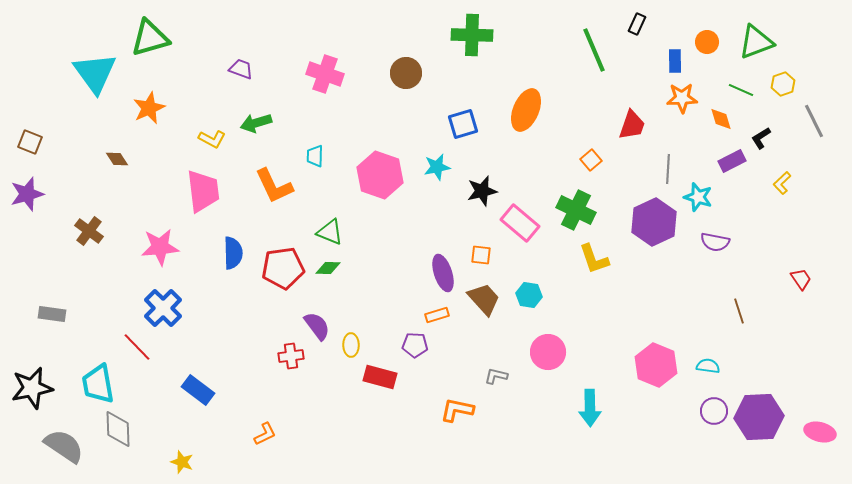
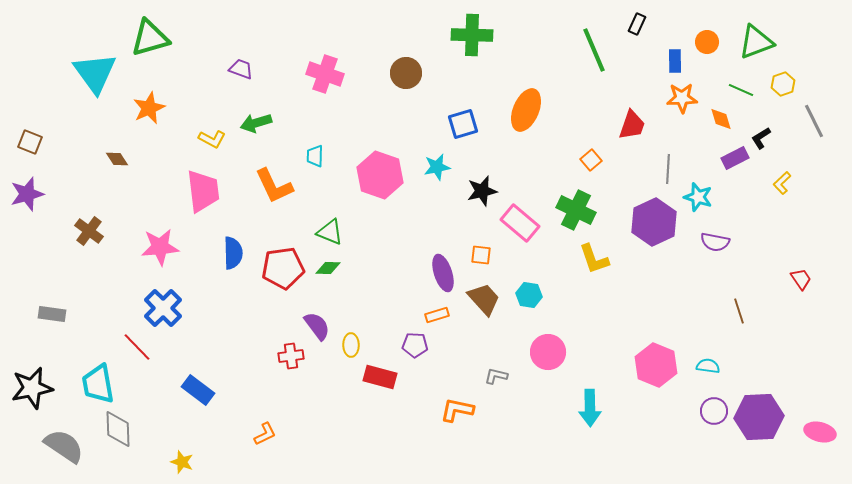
purple rectangle at (732, 161): moved 3 px right, 3 px up
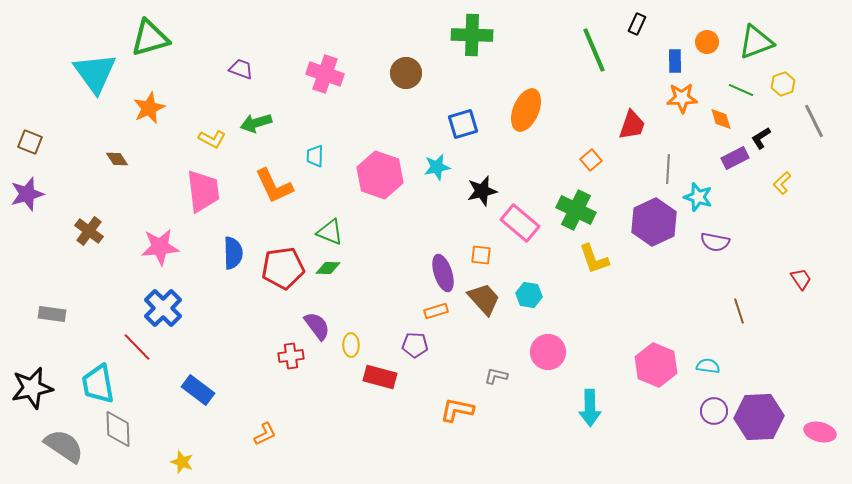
orange rectangle at (437, 315): moved 1 px left, 4 px up
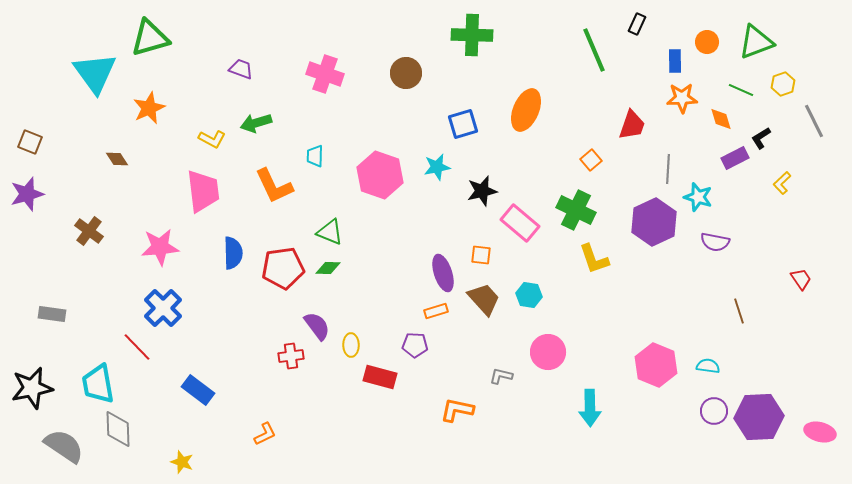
gray L-shape at (496, 376): moved 5 px right
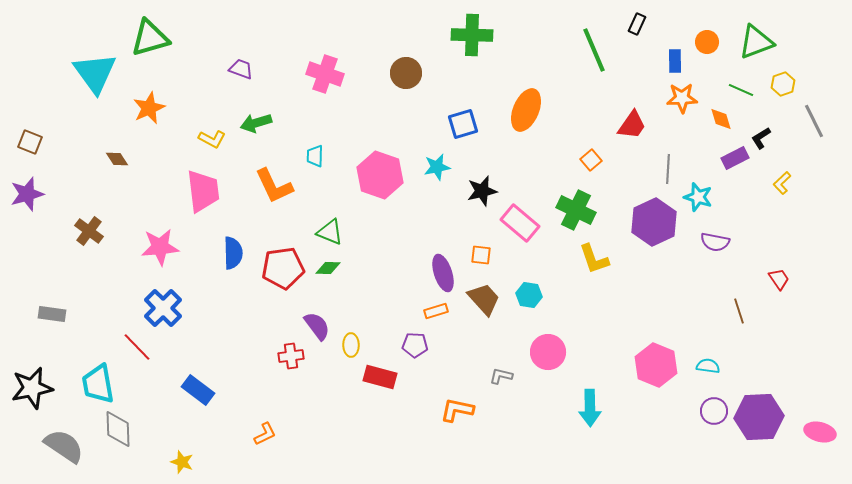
red trapezoid at (632, 125): rotated 16 degrees clockwise
red trapezoid at (801, 279): moved 22 px left
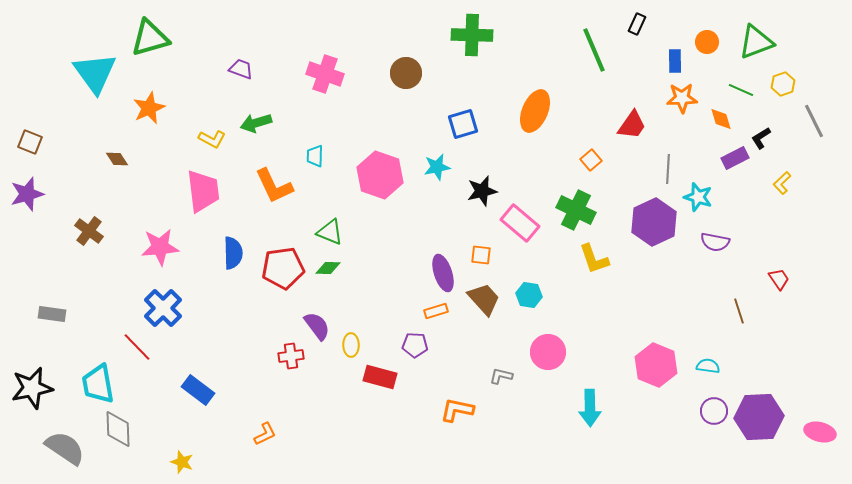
orange ellipse at (526, 110): moved 9 px right, 1 px down
gray semicircle at (64, 446): moved 1 px right, 2 px down
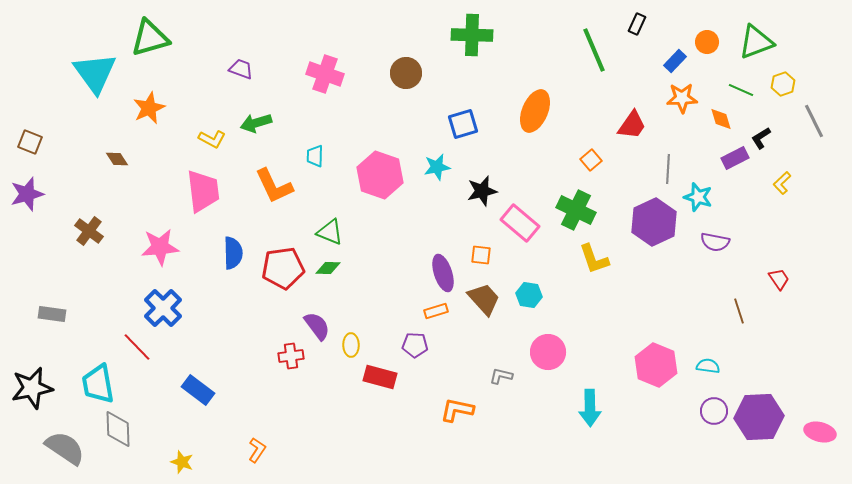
blue rectangle at (675, 61): rotated 45 degrees clockwise
orange L-shape at (265, 434): moved 8 px left, 16 px down; rotated 30 degrees counterclockwise
